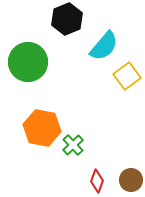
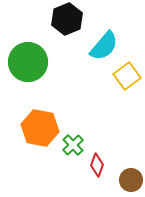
orange hexagon: moved 2 px left
red diamond: moved 16 px up
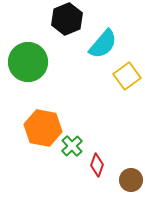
cyan semicircle: moved 1 px left, 2 px up
orange hexagon: moved 3 px right
green cross: moved 1 px left, 1 px down
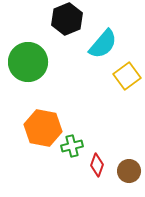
green cross: rotated 30 degrees clockwise
brown circle: moved 2 px left, 9 px up
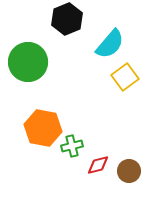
cyan semicircle: moved 7 px right
yellow square: moved 2 px left, 1 px down
red diamond: moved 1 px right; rotated 55 degrees clockwise
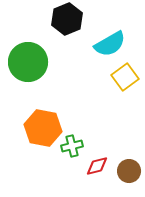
cyan semicircle: rotated 20 degrees clockwise
red diamond: moved 1 px left, 1 px down
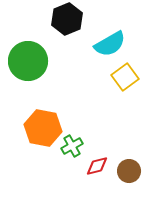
green circle: moved 1 px up
green cross: rotated 15 degrees counterclockwise
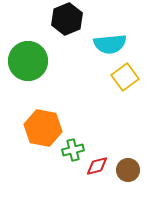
cyan semicircle: rotated 24 degrees clockwise
green cross: moved 1 px right, 4 px down; rotated 15 degrees clockwise
brown circle: moved 1 px left, 1 px up
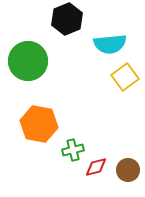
orange hexagon: moved 4 px left, 4 px up
red diamond: moved 1 px left, 1 px down
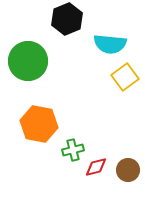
cyan semicircle: rotated 12 degrees clockwise
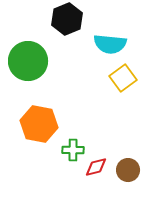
yellow square: moved 2 px left, 1 px down
green cross: rotated 15 degrees clockwise
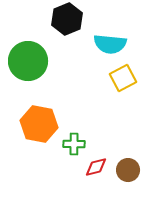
yellow square: rotated 8 degrees clockwise
green cross: moved 1 px right, 6 px up
